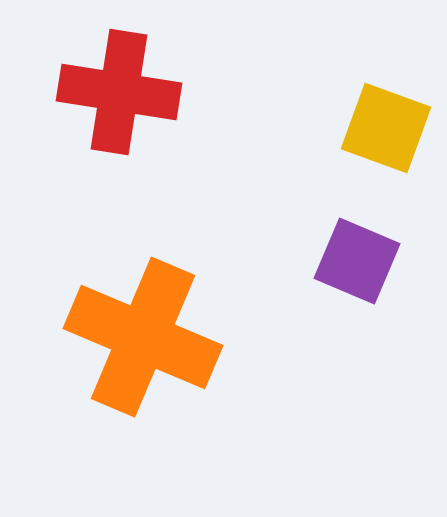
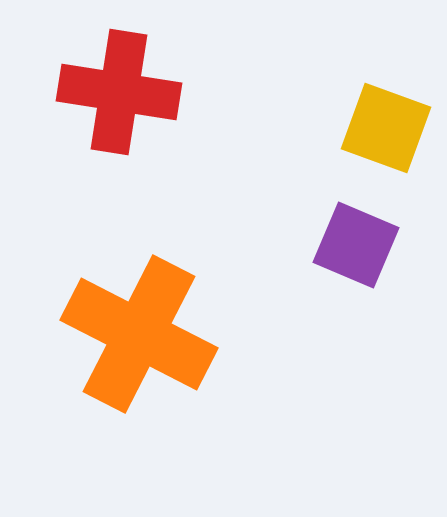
purple square: moved 1 px left, 16 px up
orange cross: moved 4 px left, 3 px up; rotated 4 degrees clockwise
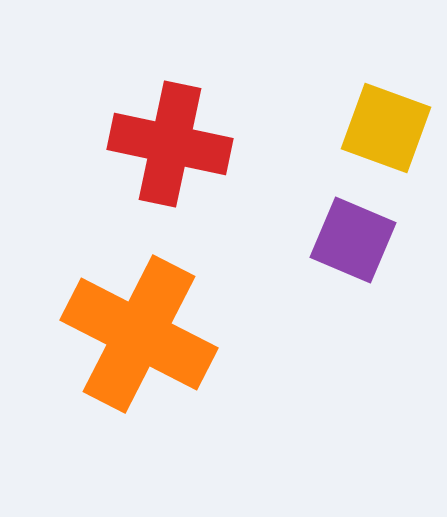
red cross: moved 51 px right, 52 px down; rotated 3 degrees clockwise
purple square: moved 3 px left, 5 px up
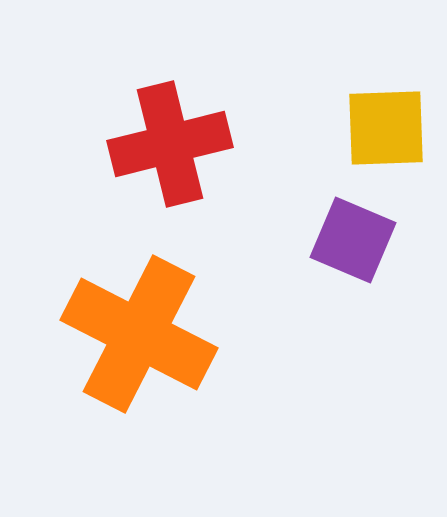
yellow square: rotated 22 degrees counterclockwise
red cross: rotated 26 degrees counterclockwise
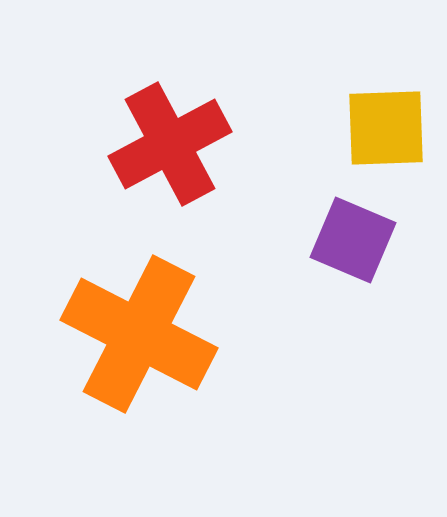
red cross: rotated 14 degrees counterclockwise
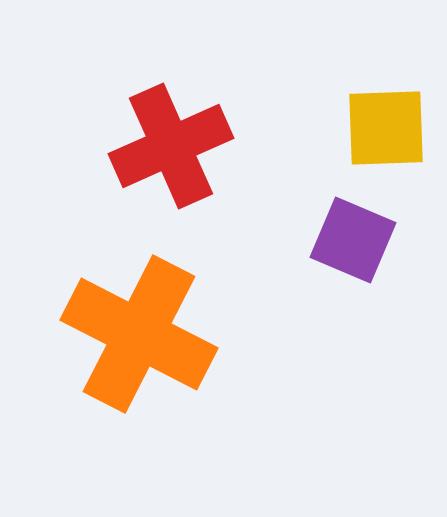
red cross: moved 1 px right, 2 px down; rotated 4 degrees clockwise
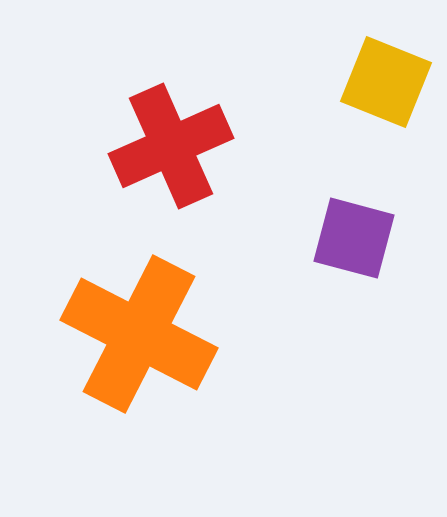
yellow square: moved 46 px up; rotated 24 degrees clockwise
purple square: moved 1 px right, 2 px up; rotated 8 degrees counterclockwise
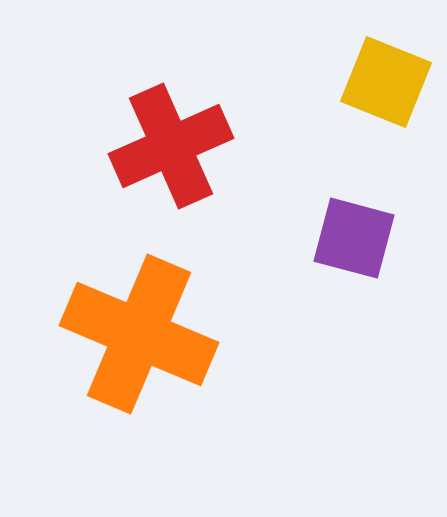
orange cross: rotated 4 degrees counterclockwise
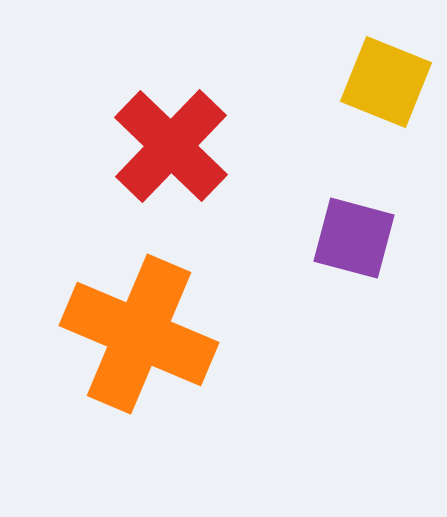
red cross: rotated 22 degrees counterclockwise
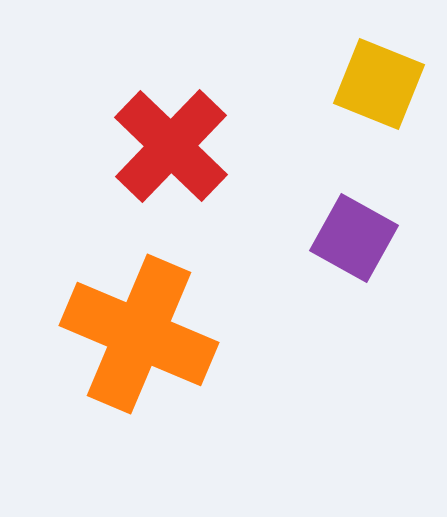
yellow square: moved 7 px left, 2 px down
purple square: rotated 14 degrees clockwise
